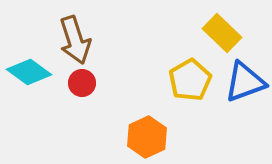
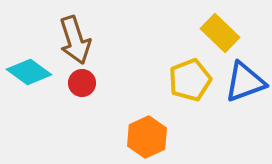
yellow rectangle: moved 2 px left
yellow pentagon: rotated 9 degrees clockwise
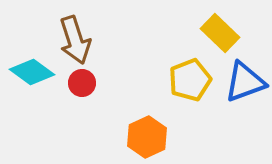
cyan diamond: moved 3 px right
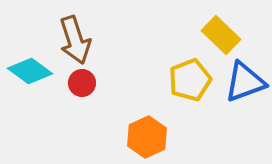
yellow rectangle: moved 1 px right, 2 px down
cyan diamond: moved 2 px left, 1 px up
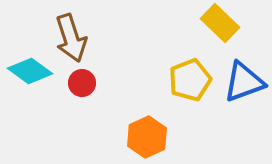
yellow rectangle: moved 1 px left, 12 px up
brown arrow: moved 4 px left, 2 px up
blue triangle: moved 1 px left
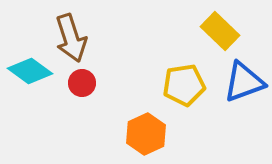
yellow rectangle: moved 8 px down
yellow pentagon: moved 6 px left, 5 px down; rotated 12 degrees clockwise
orange hexagon: moved 1 px left, 3 px up
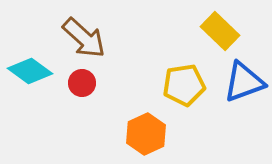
brown arrow: moved 13 px right; rotated 30 degrees counterclockwise
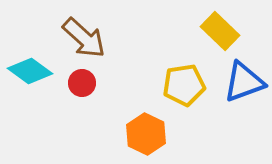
orange hexagon: rotated 9 degrees counterclockwise
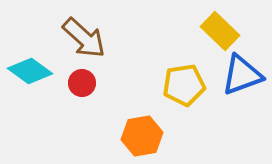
blue triangle: moved 2 px left, 7 px up
orange hexagon: moved 4 px left, 2 px down; rotated 24 degrees clockwise
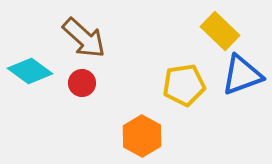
orange hexagon: rotated 21 degrees counterclockwise
